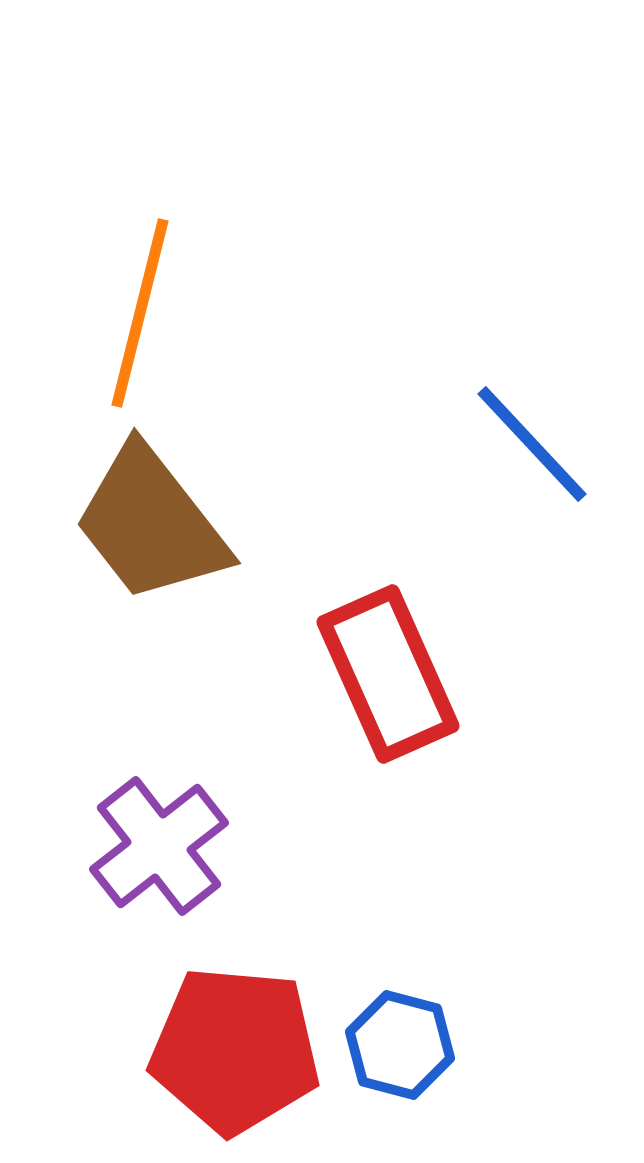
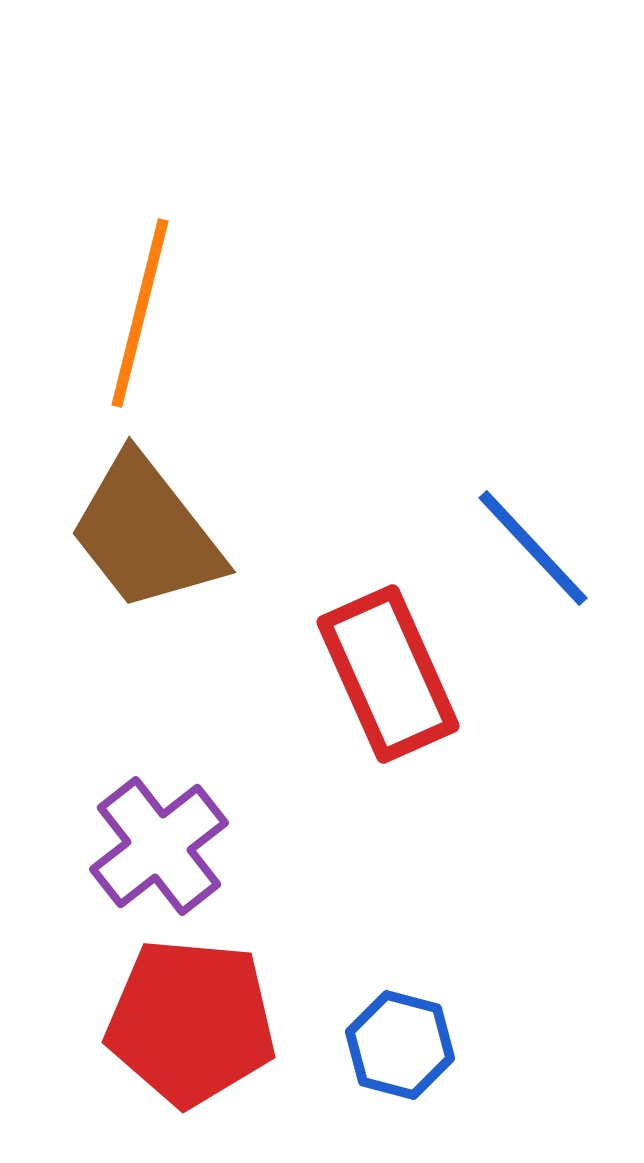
blue line: moved 1 px right, 104 px down
brown trapezoid: moved 5 px left, 9 px down
red pentagon: moved 44 px left, 28 px up
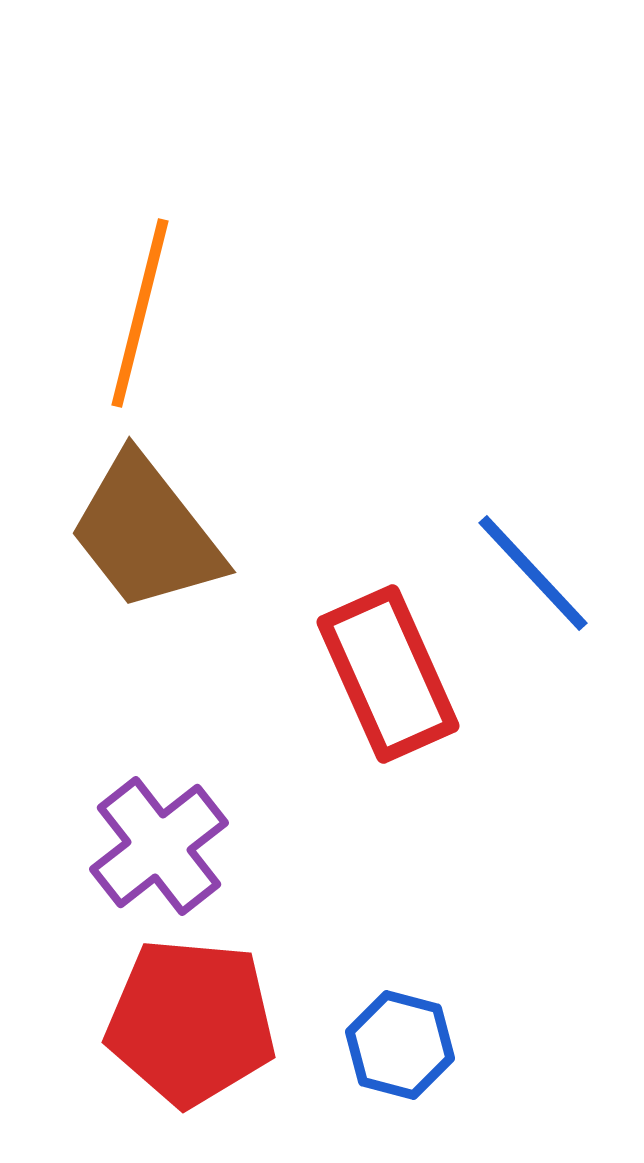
blue line: moved 25 px down
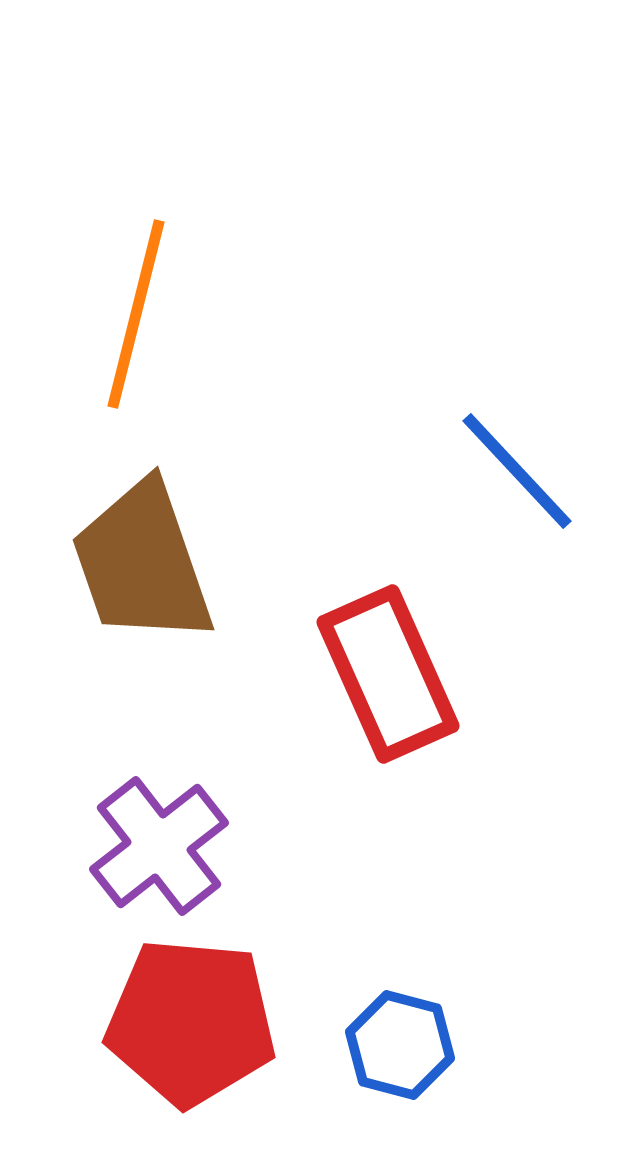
orange line: moved 4 px left, 1 px down
brown trapezoid: moved 4 px left, 30 px down; rotated 19 degrees clockwise
blue line: moved 16 px left, 102 px up
